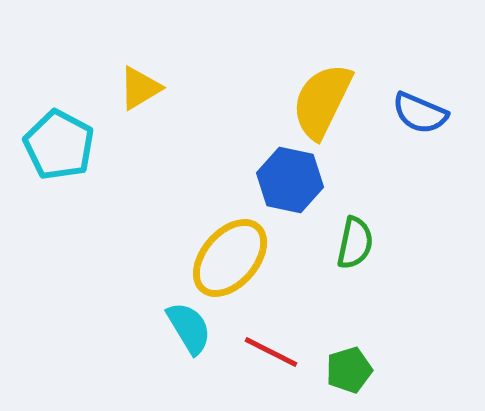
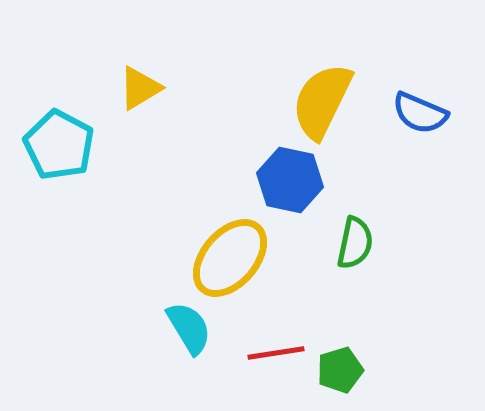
red line: moved 5 px right, 1 px down; rotated 36 degrees counterclockwise
green pentagon: moved 9 px left
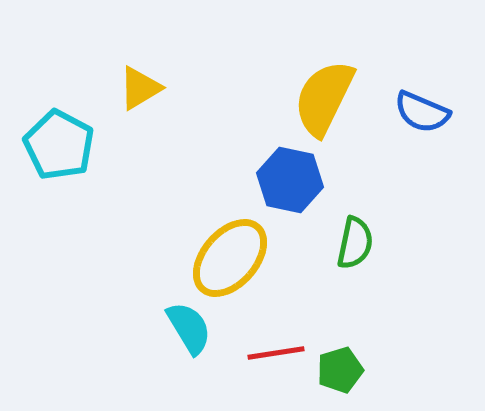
yellow semicircle: moved 2 px right, 3 px up
blue semicircle: moved 2 px right, 1 px up
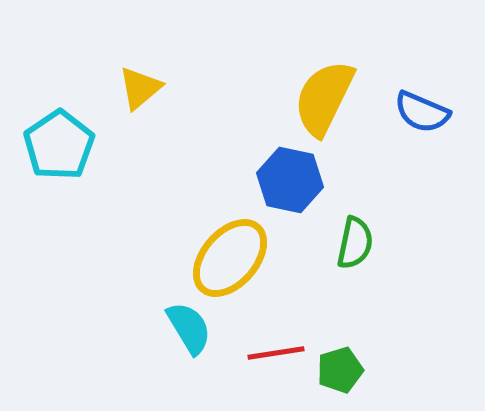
yellow triangle: rotated 9 degrees counterclockwise
cyan pentagon: rotated 10 degrees clockwise
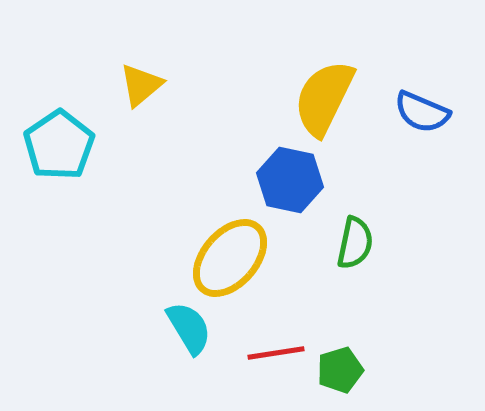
yellow triangle: moved 1 px right, 3 px up
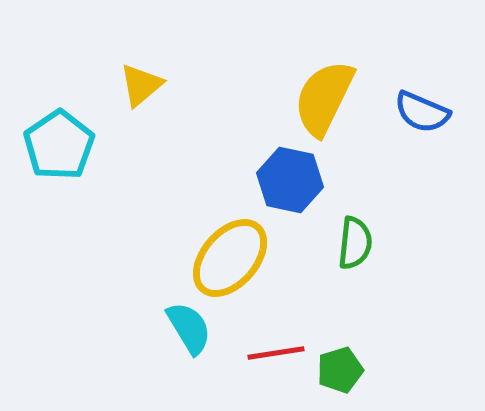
green semicircle: rotated 6 degrees counterclockwise
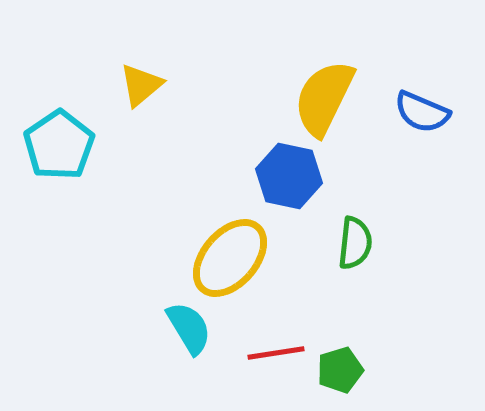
blue hexagon: moved 1 px left, 4 px up
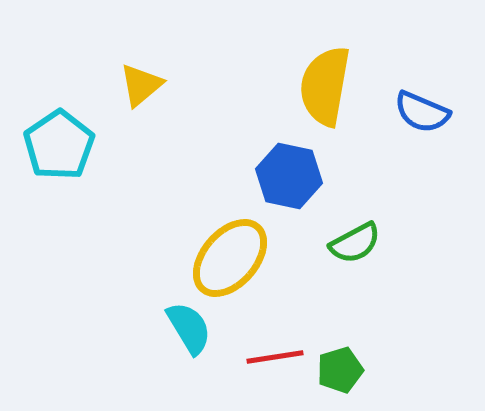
yellow semicircle: moved 1 px right, 12 px up; rotated 16 degrees counterclockwise
green semicircle: rotated 56 degrees clockwise
red line: moved 1 px left, 4 px down
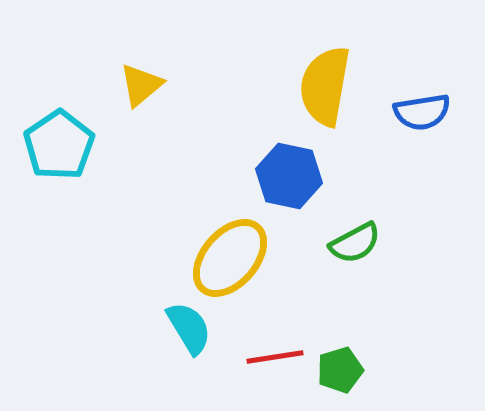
blue semicircle: rotated 32 degrees counterclockwise
